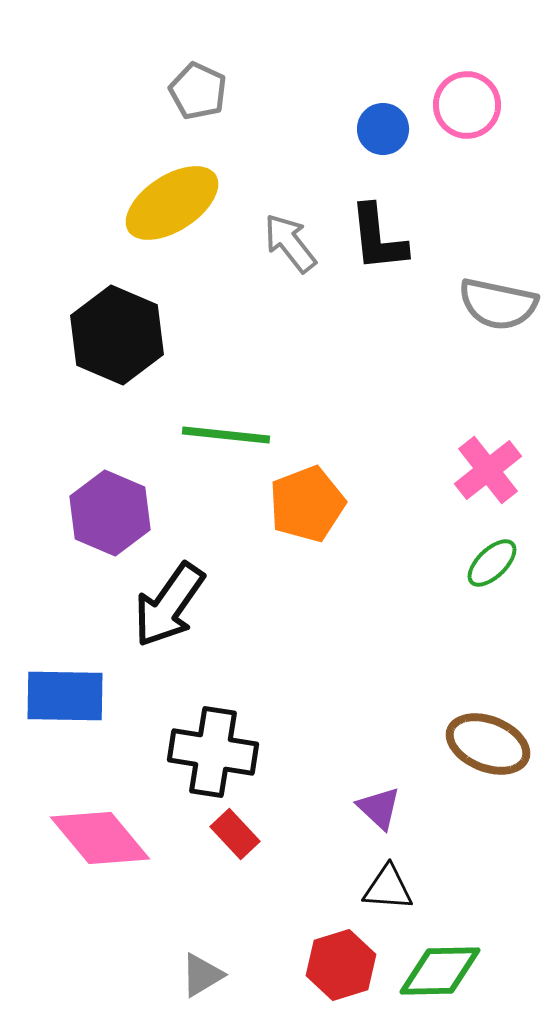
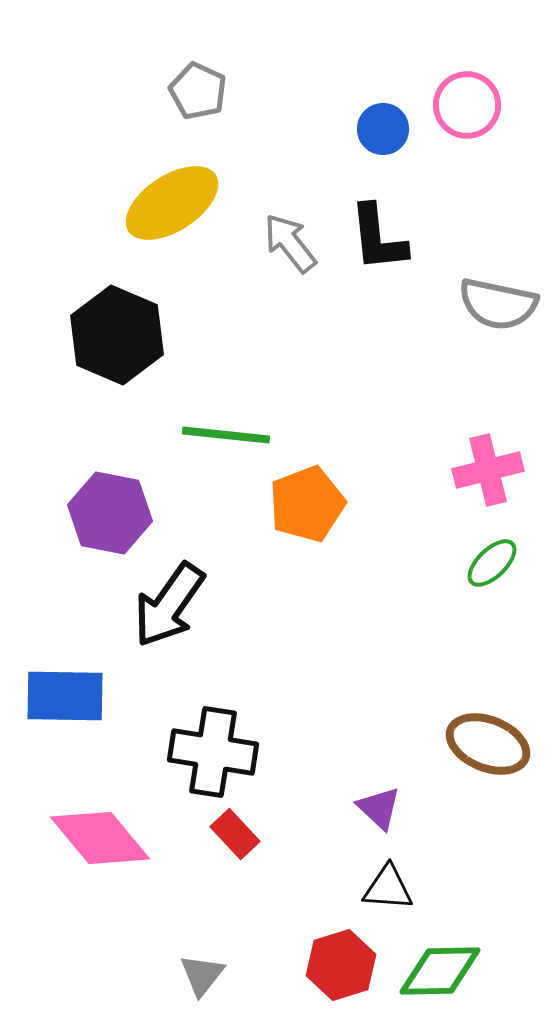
pink cross: rotated 24 degrees clockwise
purple hexagon: rotated 12 degrees counterclockwise
gray triangle: rotated 21 degrees counterclockwise
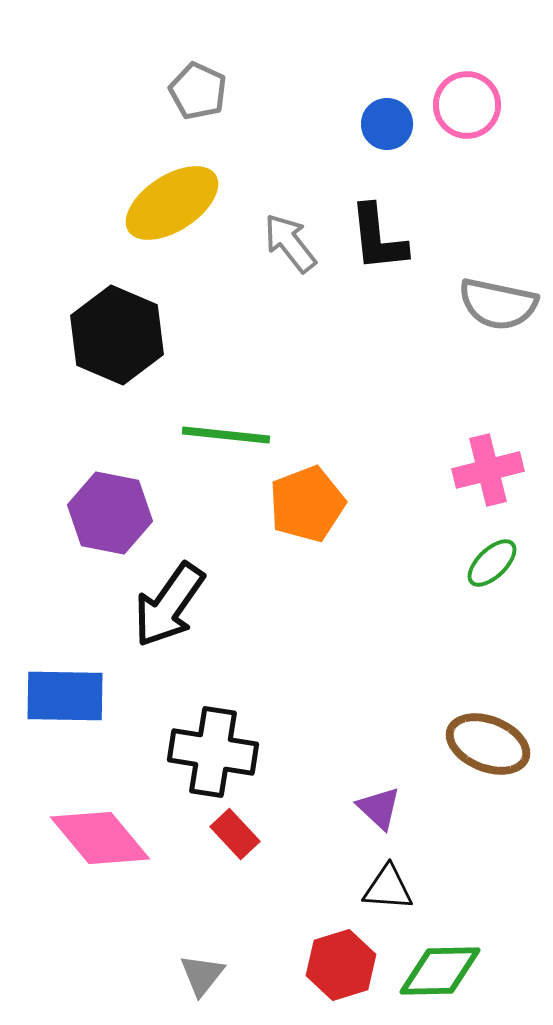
blue circle: moved 4 px right, 5 px up
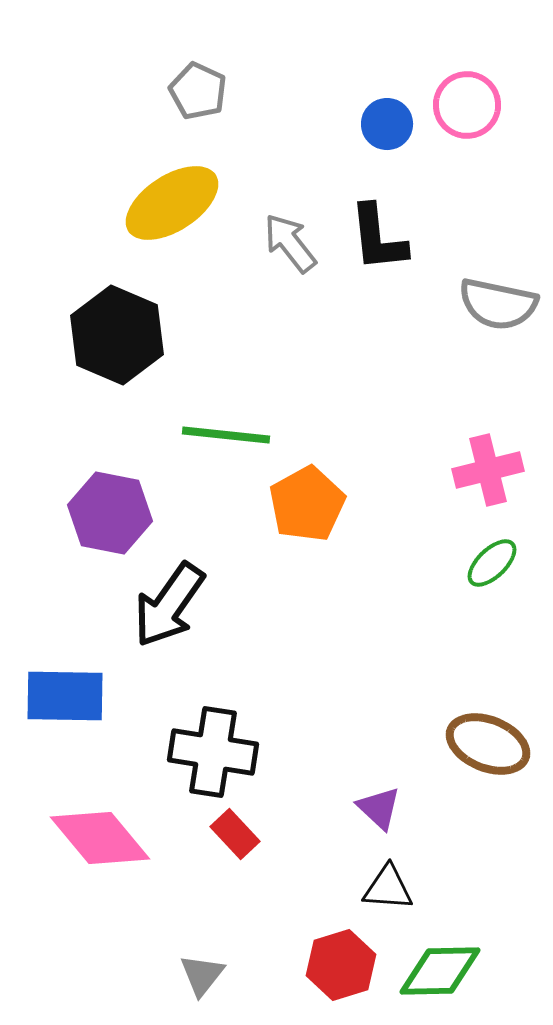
orange pentagon: rotated 8 degrees counterclockwise
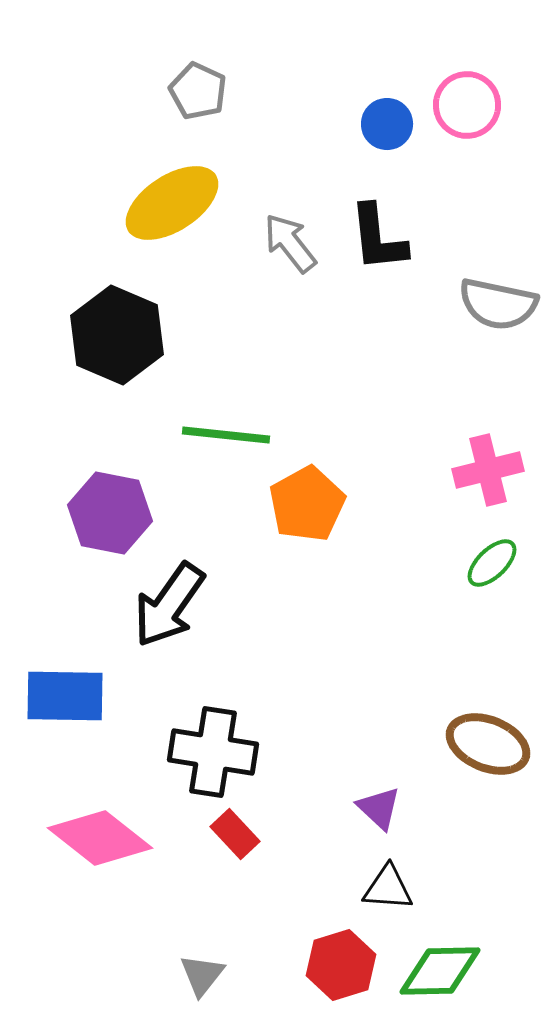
pink diamond: rotated 12 degrees counterclockwise
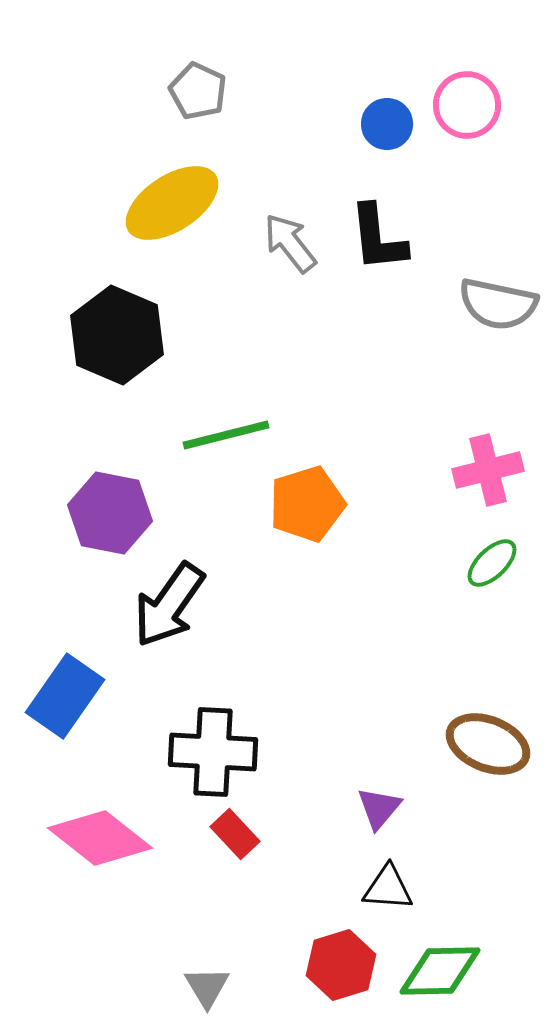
green line: rotated 20 degrees counterclockwise
orange pentagon: rotated 12 degrees clockwise
blue rectangle: rotated 56 degrees counterclockwise
black cross: rotated 6 degrees counterclockwise
purple triangle: rotated 27 degrees clockwise
gray triangle: moved 5 px right, 12 px down; rotated 9 degrees counterclockwise
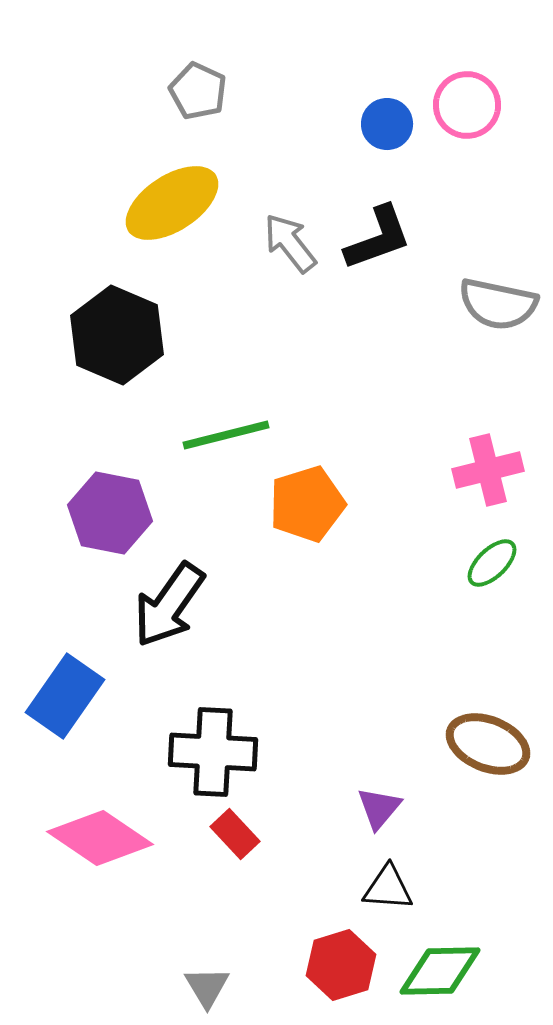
black L-shape: rotated 104 degrees counterclockwise
pink diamond: rotated 4 degrees counterclockwise
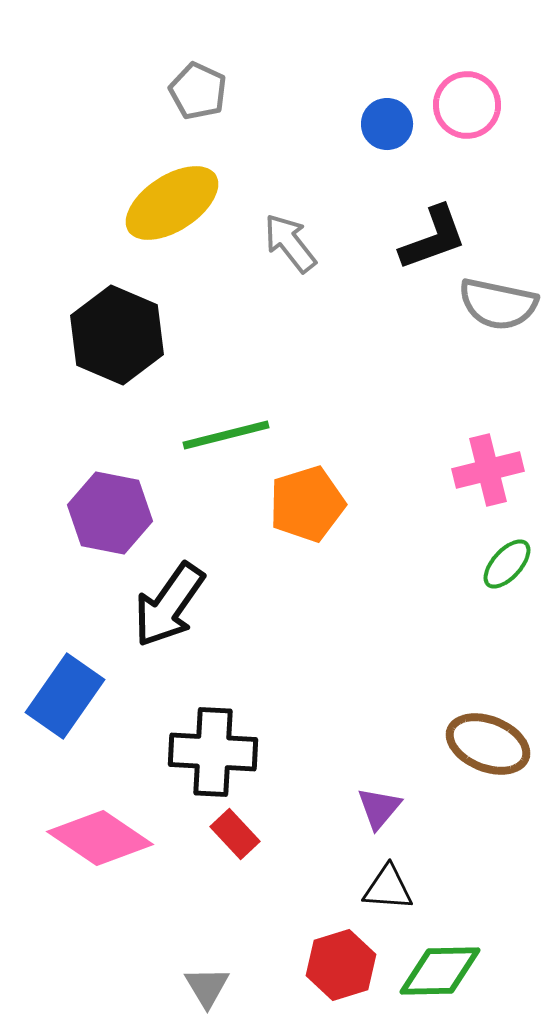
black L-shape: moved 55 px right
green ellipse: moved 15 px right, 1 px down; rotated 4 degrees counterclockwise
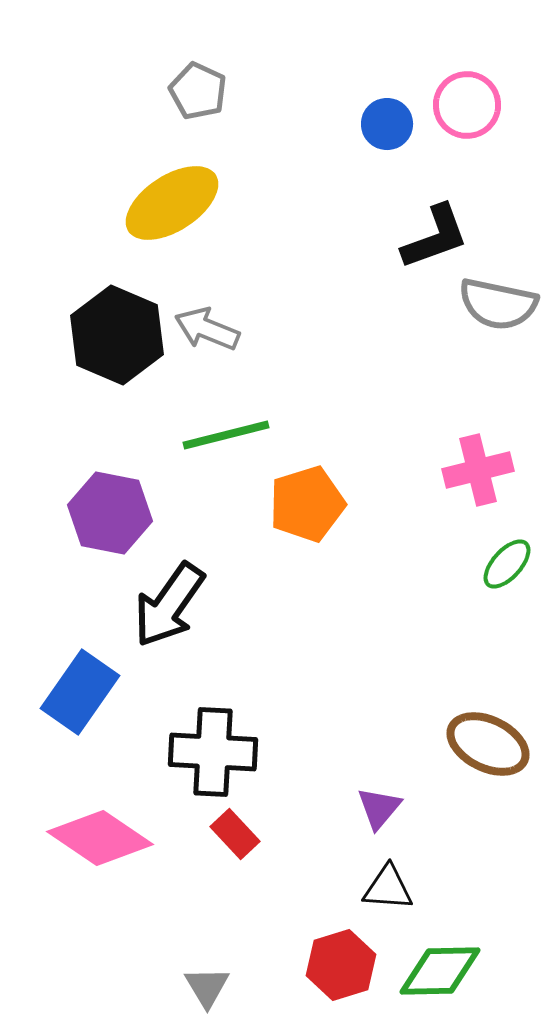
black L-shape: moved 2 px right, 1 px up
gray arrow: moved 83 px left, 86 px down; rotated 30 degrees counterclockwise
pink cross: moved 10 px left
blue rectangle: moved 15 px right, 4 px up
brown ellipse: rotated 4 degrees clockwise
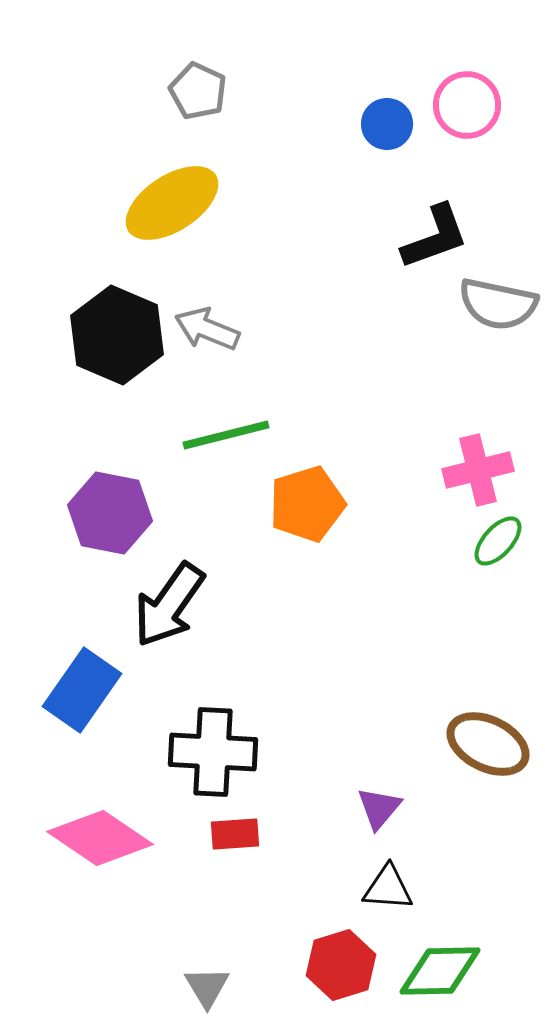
green ellipse: moved 9 px left, 23 px up
blue rectangle: moved 2 px right, 2 px up
red rectangle: rotated 51 degrees counterclockwise
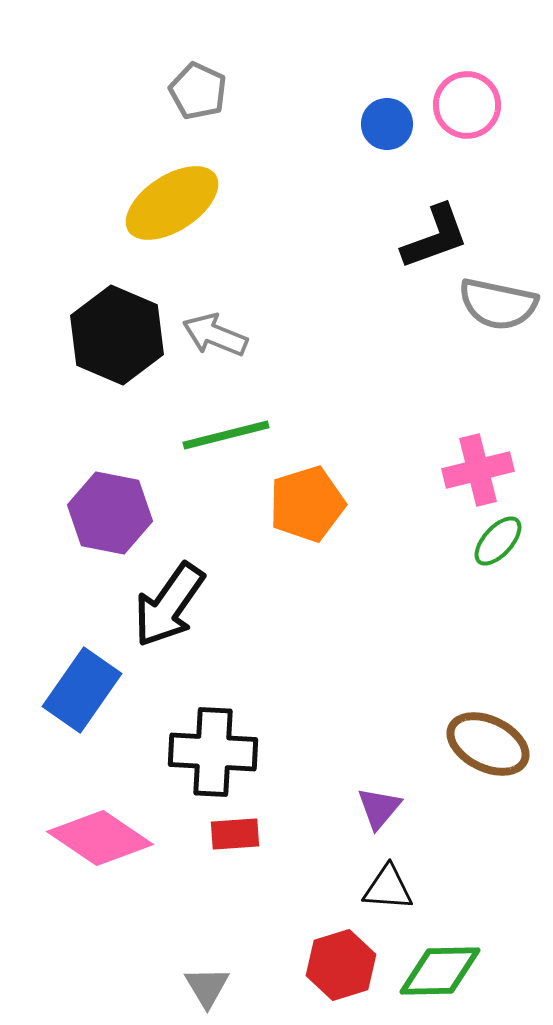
gray arrow: moved 8 px right, 6 px down
